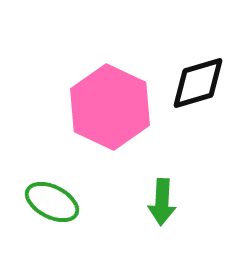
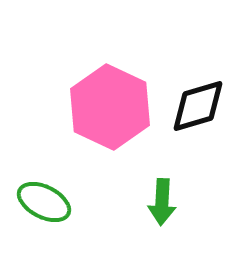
black diamond: moved 23 px down
green ellipse: moved 8 px left
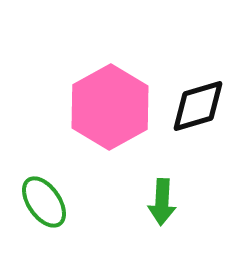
pink hexagon: rotated 6 degrees clockwise
green ellipse: rotated 28 degrees clockwise
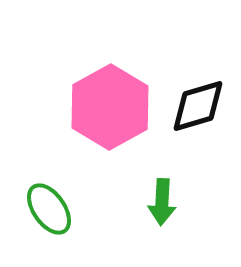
green ellipse: moved 5 px right, 7 px down
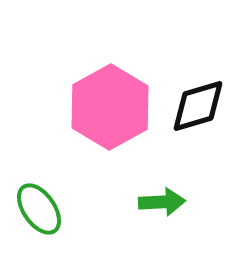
green arrow: rotated 96 degrees counterclockwise
green ellipse: moved 10 px left
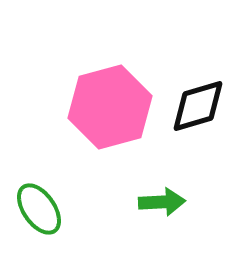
pink hexagon: rotated 14 degrees clockwise
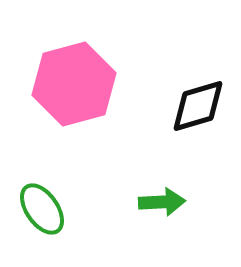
pink hexagon: moved 36 px left, 23 px up
green ellipse: moved 3 px right
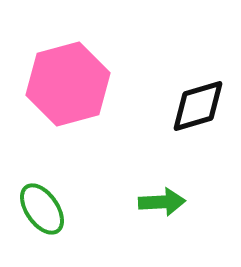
pink hexagon: moved 6 px left
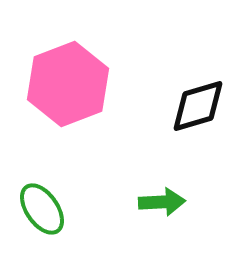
pink hexagon: rotated 6 degrees counterclockwise
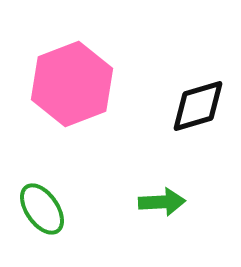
pink hexagon: moved 4 px right
